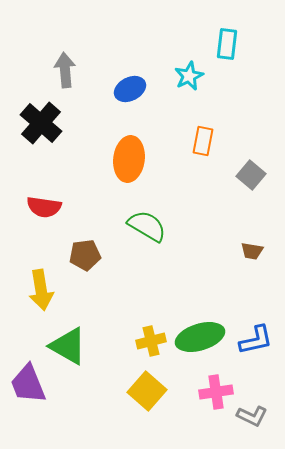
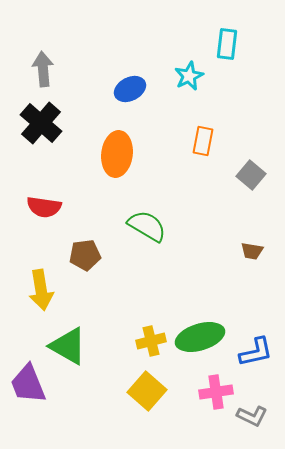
gray arrow: moved 22 px left, 1 px up
orange ellipse: moved 12 px left, 5 px up
blue L-shape: moved 12 px down
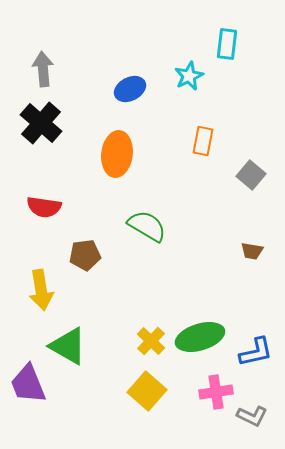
yellow cross: rotated 32 degrees counterclockwise
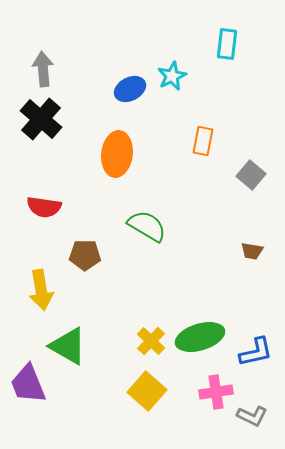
cyan star: moved 17 px left
black cross: moved 4 px up
brown pentagon: rotated 8 degrees clockwise
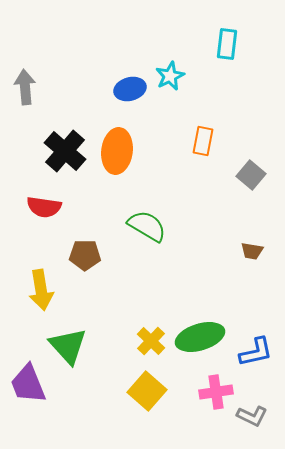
gray arrow: moved 18 px left, 18 px down
cyan star: moved 2 px left
blue ellipse: rotated 12 degrees clockwise
black cross: moved 24 px right, 32 px down
orange ellipse: moved 3 px up
green triangle: rotated 18 degrees clockwise
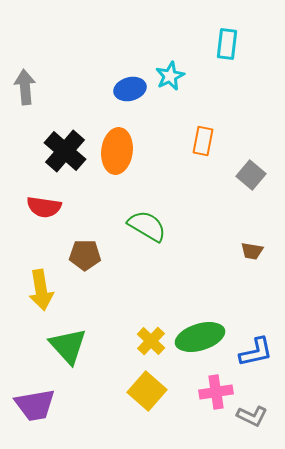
purple trapezoid: moved 7 px right, 21 px down; rotated 78 degrees counterclockwise
